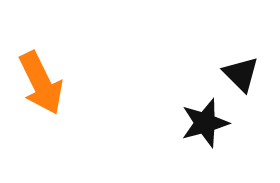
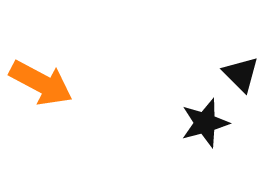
orange arrow: rotated 36 degrees counterclockwise
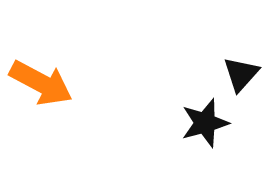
black triangle: rotated 27 degrees clockwise
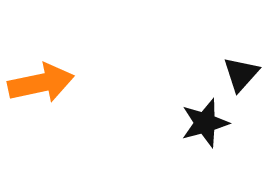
orange arrow: rotated 40 degrees counterclockwise
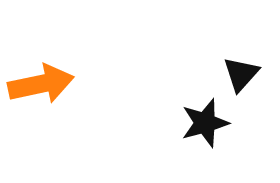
orange arrow: moved 1 px down
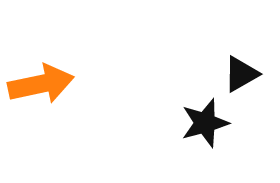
black triangle: rotated 18 degrees clockwise
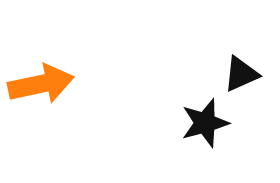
black triangle: rotated 6 degrees clockwise
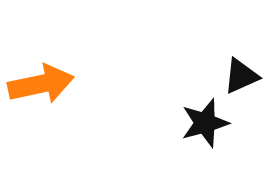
black triangle: moved 2 px down
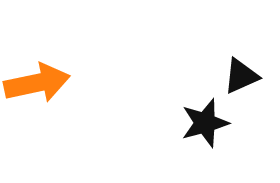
orange arrow: moved 4 px left, 1 px up
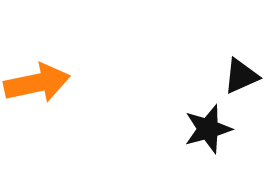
black star: moved 3 px right, 6 px down
